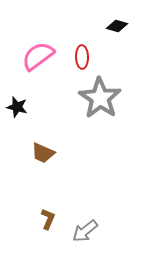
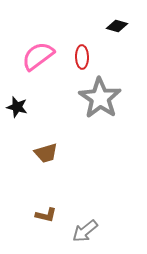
brown trapezoid: moved 3 px right; rotated 40 degrees counterclockwise
brown L-shape: moved 2 px left, 4 px up; rotated 80 degrees clockwise
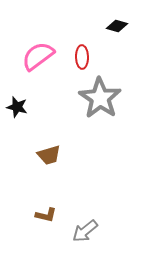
brown trapezoid: moved 3 px right, 2 px down
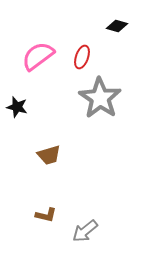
red ellipse: rotated 20 degrees clockwise
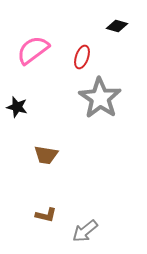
pink semicircle: moved 5 px left, 6 px up
brown trapezoid: moved 3 px left; rotated 25 degrees clockwise
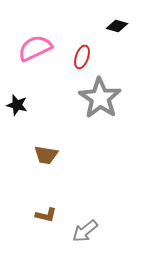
pink semicircle: moved 2 px right, 2 px up; rotated 12 degrees clockwise
black star: moved 2 px up
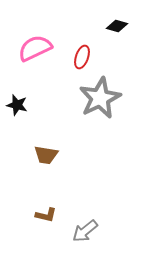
gray star: rotated 12 degrees clockwise
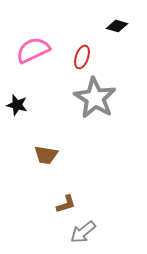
pink semicircle: moved 2 px left, 2 px down
gray star: moved 5 px left; rotated 15 degrees counterclockwise
brown L-shape: moved 20 px right, 11 px up; rotated 30 degrees counterclockwise
gray arrow: moved 2 px left, 1 px down
